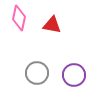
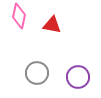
pink diamond: moved 2 px up
purple circle: moved 4 px right, 2 px down
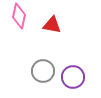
gray circle: moved 6 px right, 2 px up
purple circle: moved 5 px left
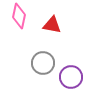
gray circle: moved 8 px up
purple circle: moved 2 px left
